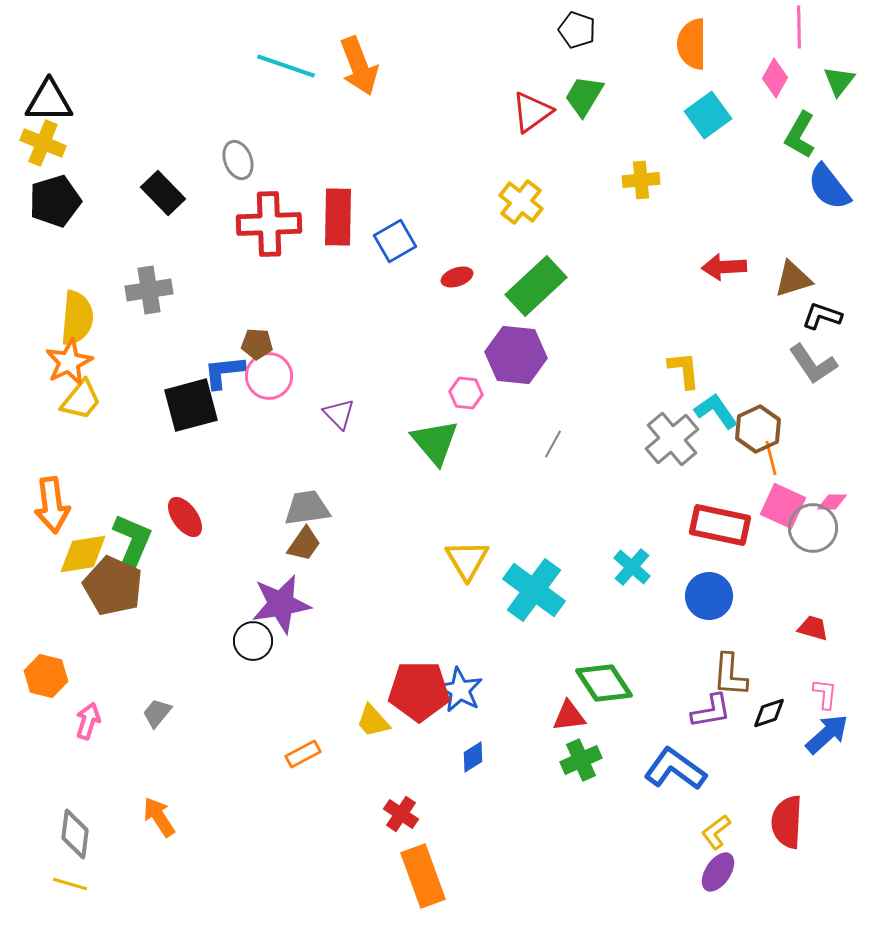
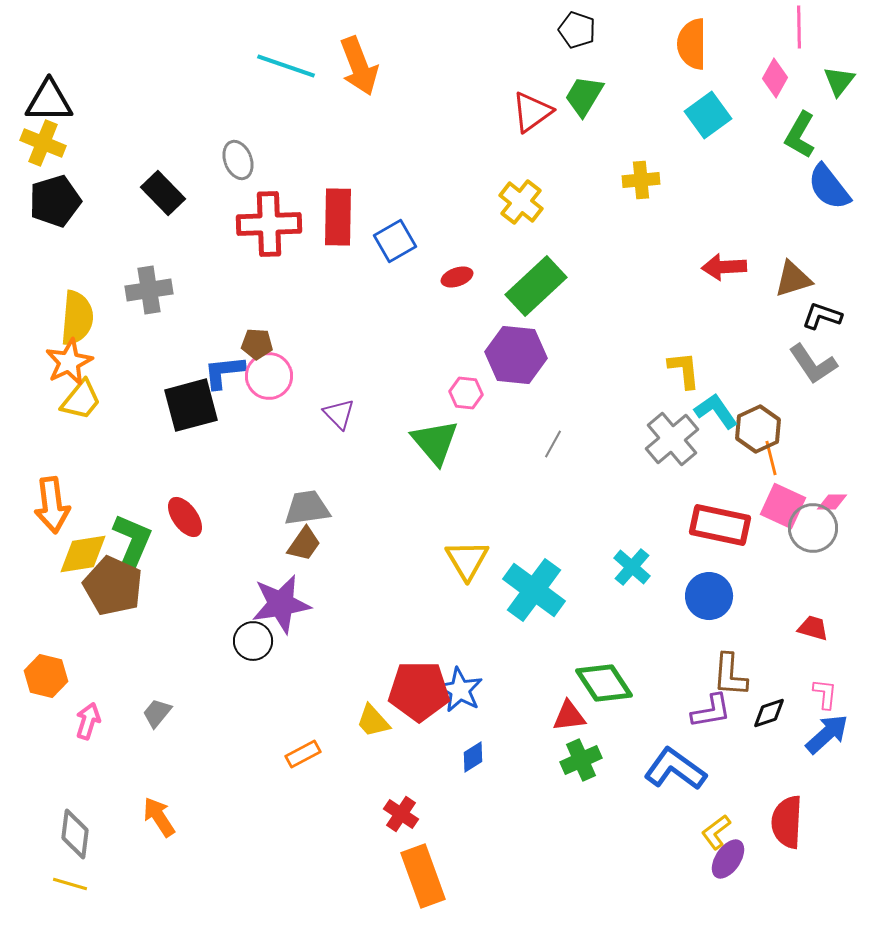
purple ellipse at (718, 872): moved 10 px right, 13 px up
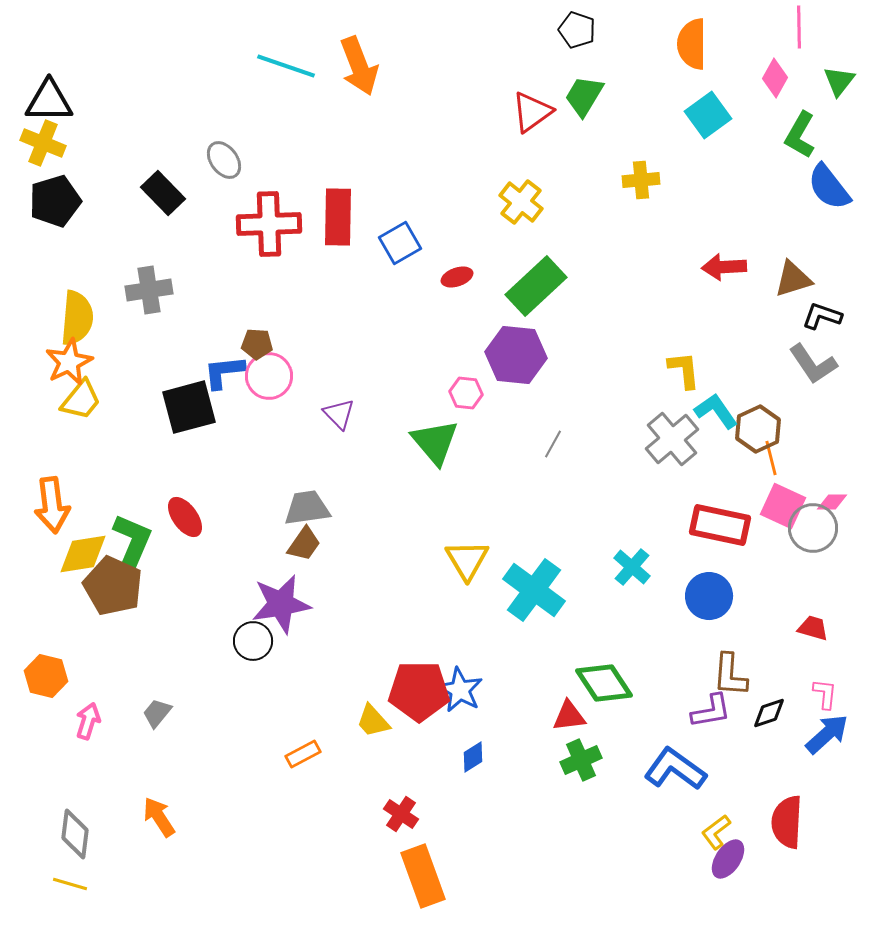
gray ellipse at (238, 160): moved 14 px left; rotated 15 degrees counterclockwise
blue square at (395, 241): moved 5 px right, 2 px down
black square at (191, 405): moved 2 px left, 2 px down
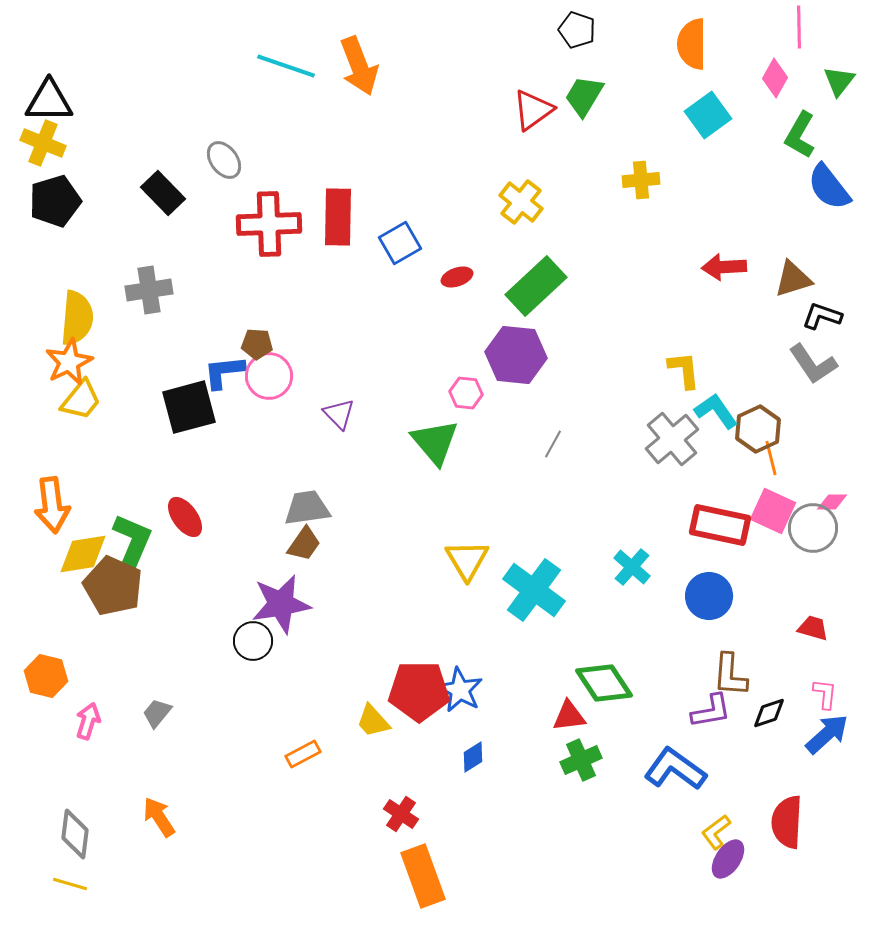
red triangle at (532, 112): moved 1 px right, 2 px up
pink square at (783, 506): moved 10 px left, 5 px down
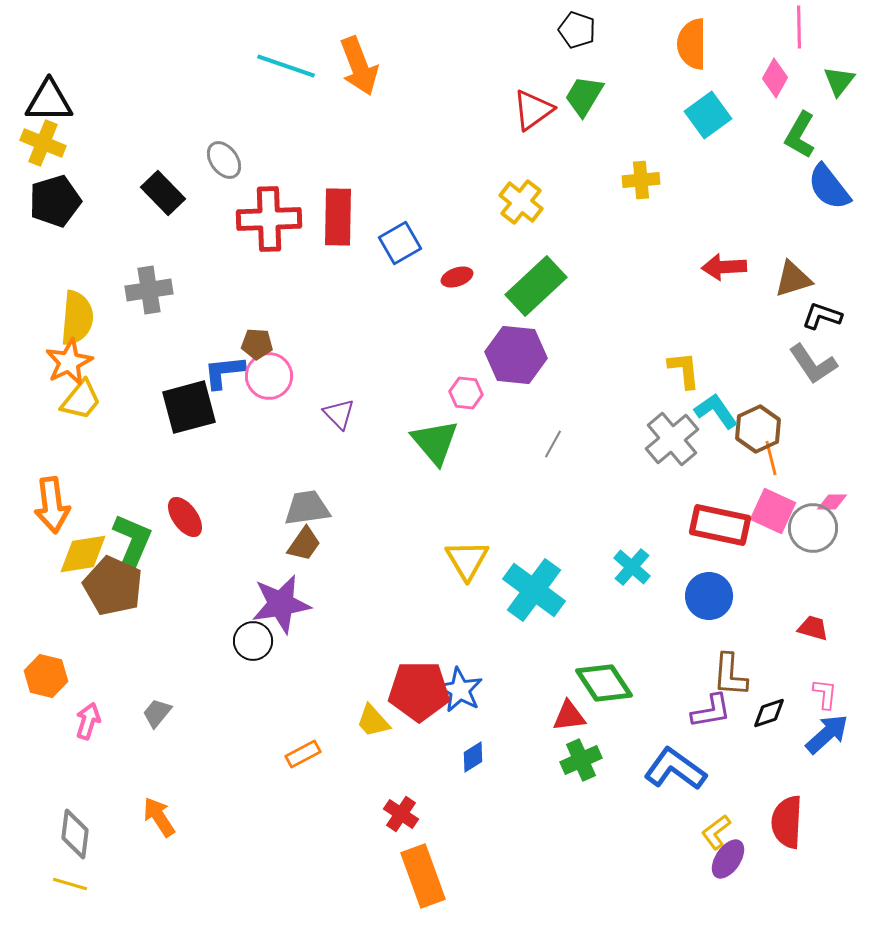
red cross at (269, 224): moved 5 px up
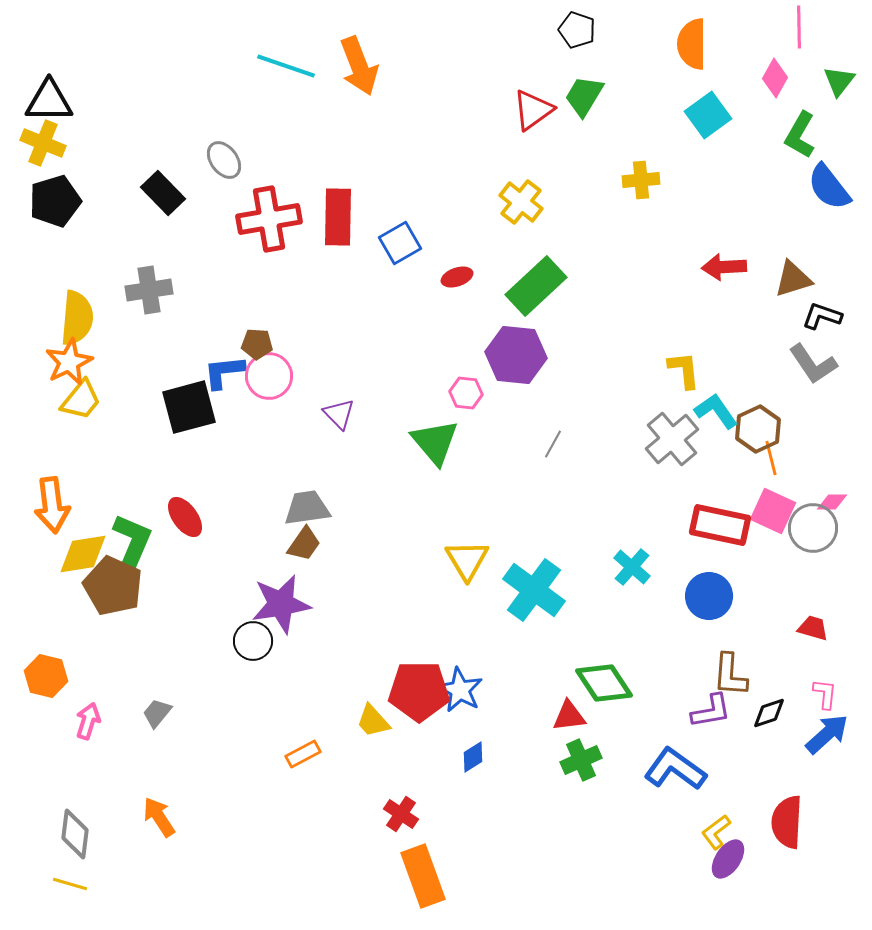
red cross at (269, 219): rotated 8 degrees counterclockwise
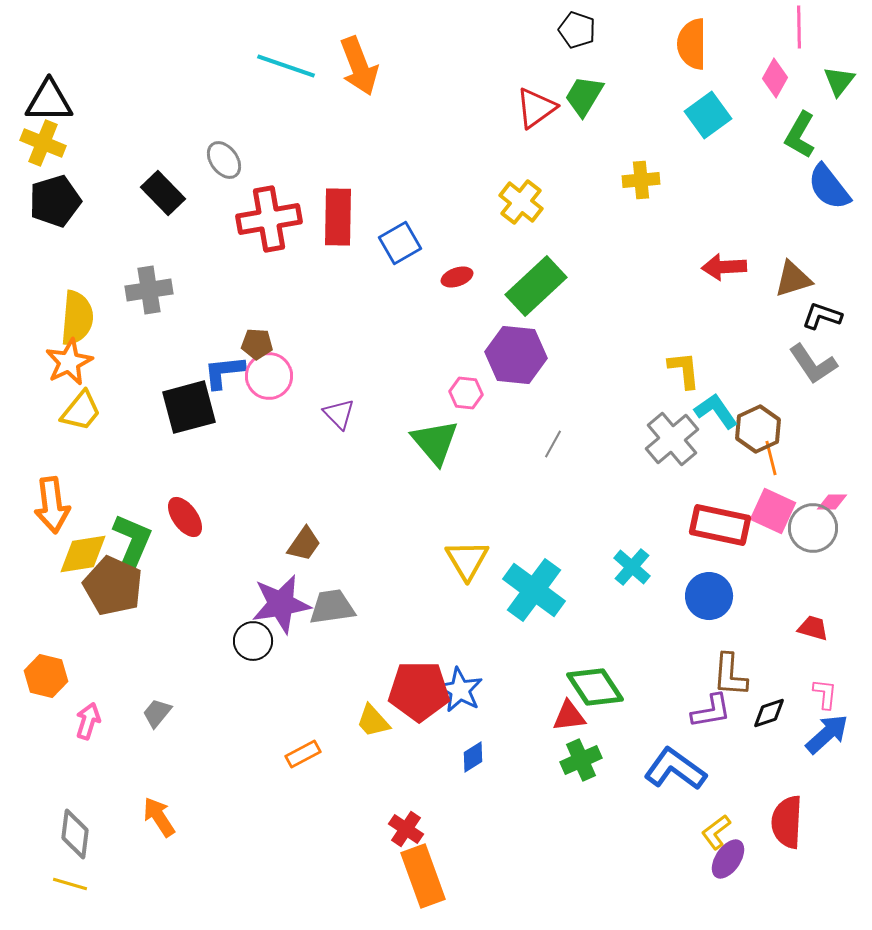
red triangle at (533, 110): moved 3 px right, 2 px up
yellow trapezoid at (81, 400): moved 11 px down
gray trapezoid at (307, 508): moved 25 px right, 99 px down
green diamond at (604, 683): moved 9 px left, 4 px down
red cross at (401, 814): moved 5 px right, 15 px down
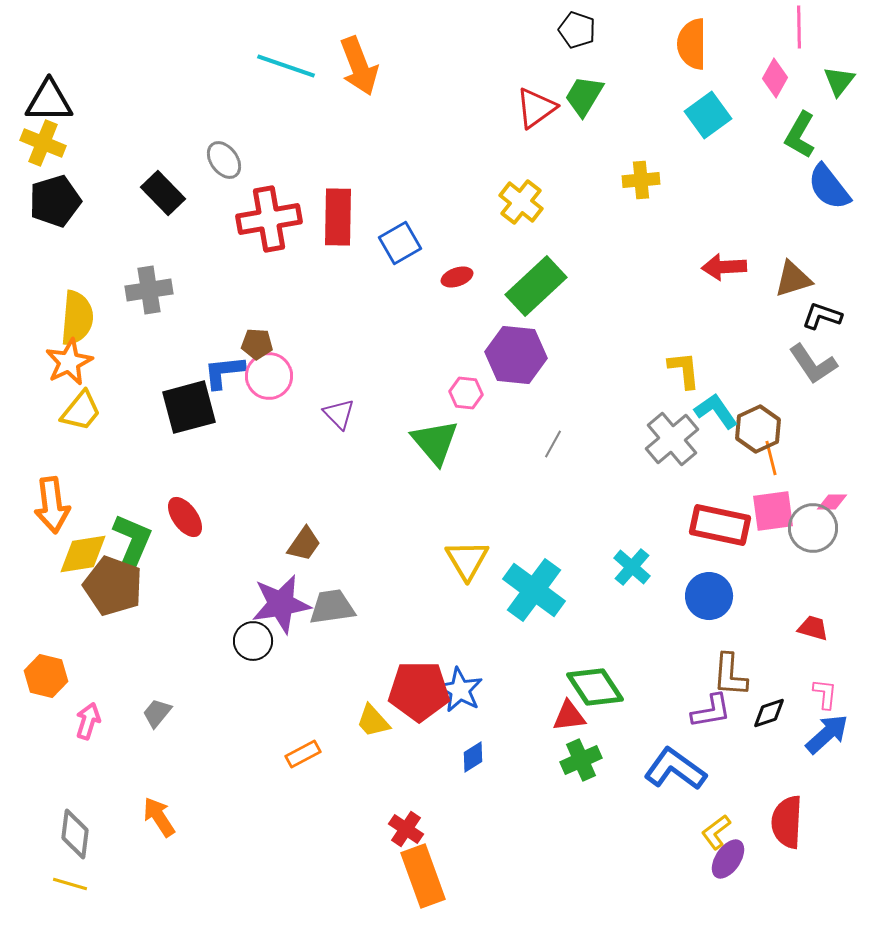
pink square at (773, 511): rotated 33 degrees counterclockwise
brown pentagon at (113, 586): rotated 4 degrees counterclockwise
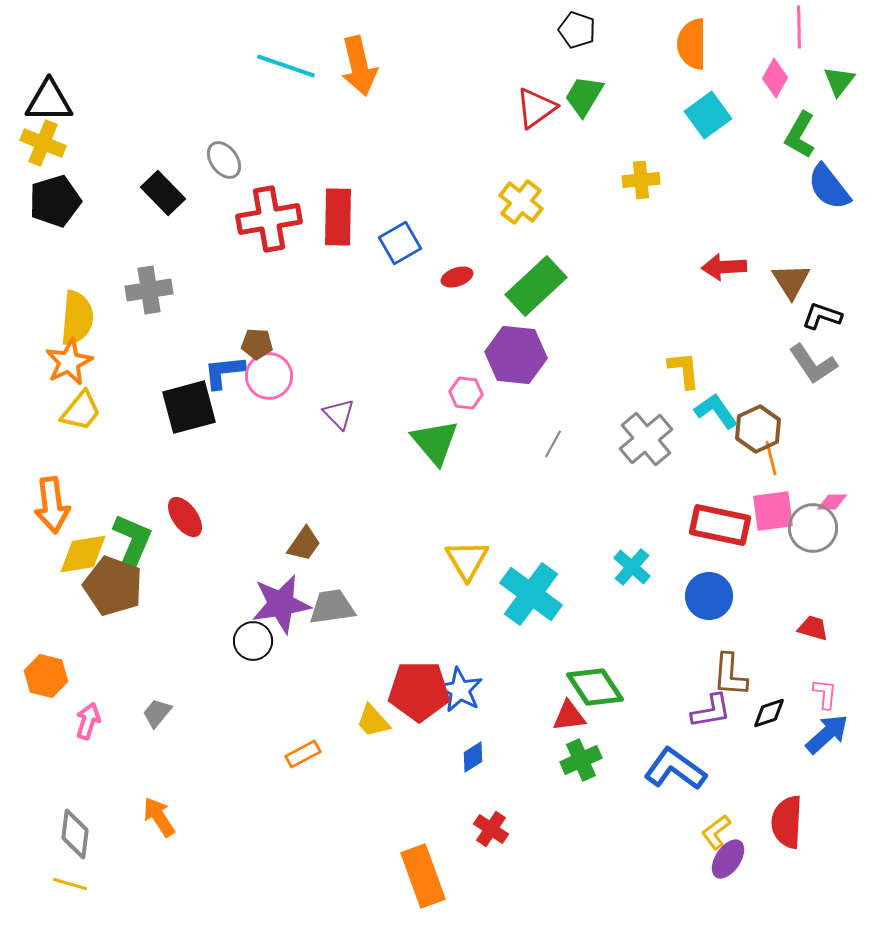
orange arrow at (359, 66): rotated 8 degrees clockwise
brown triangle at (793, 279): moved 2 px left, 2 px down; rotated 45 degrees counterclockwise
gray cross at (672, 439): moved 26 px left
cyan cross at (534, 590): moved 3 px left, 4 px down
red cross at (406, 829): moved 85 px right
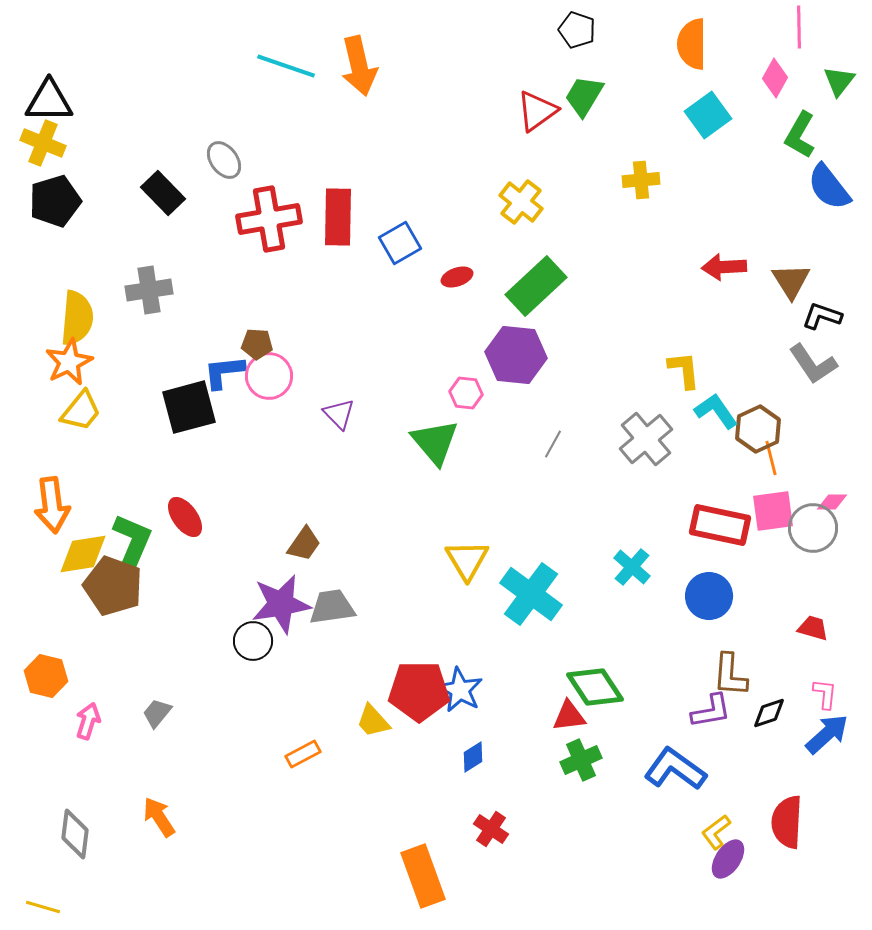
red triangle at (536, 108): moved 1 px right, 3 px down
yellow line at (70, 884): moved 27 px left, 23 px down
